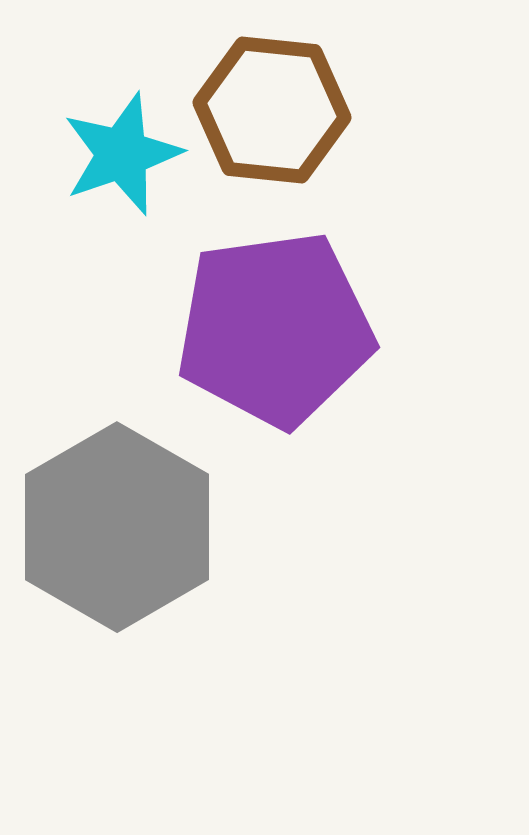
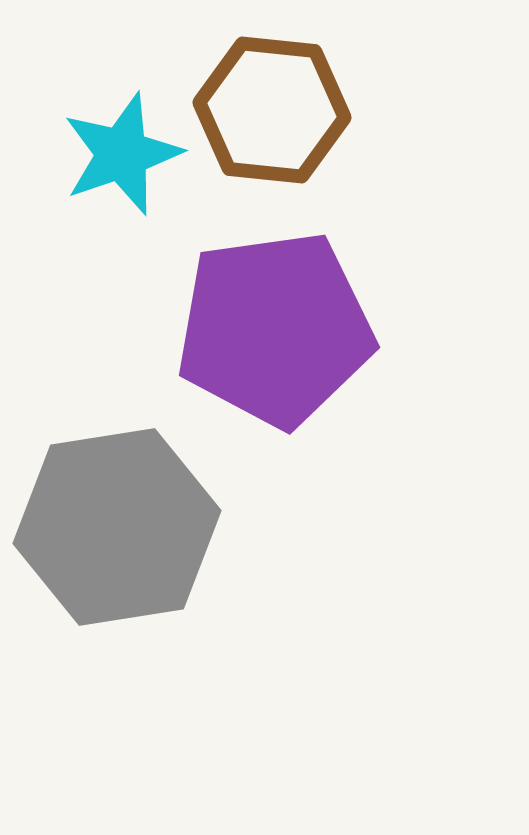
gray hexagon: rotated 21 degrees clockwise
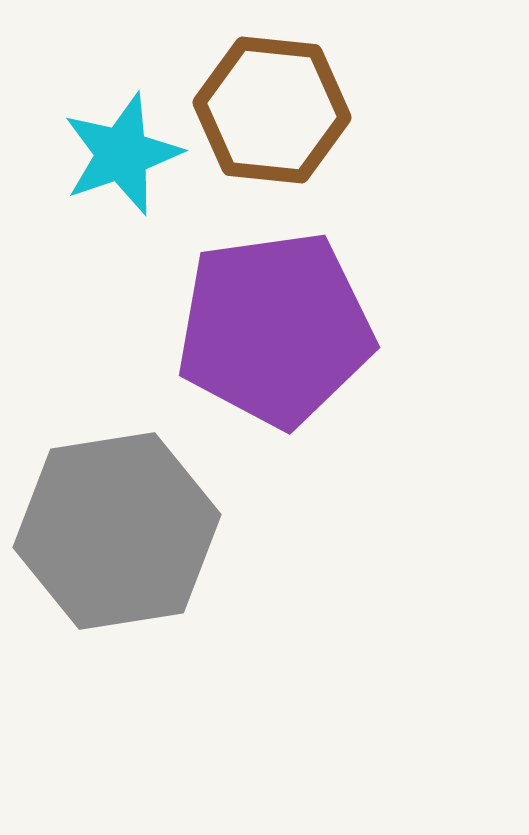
gray hexagon: moved 4 px down
